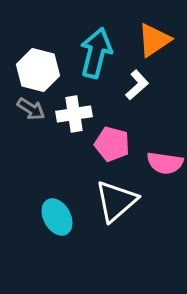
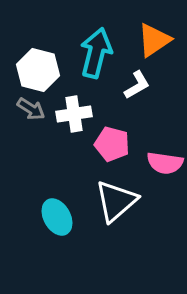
white L-shape: rotated 12 degrees clockwise
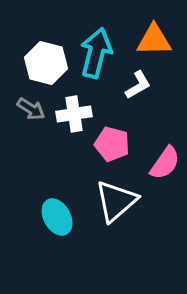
orange triangle: rotated 33 degrees clockwise
white hexagon: moved 8 px right, 7 px up
white L-shape: moved 1 px right
pink semicircle: rotated 63 degrees counterclockwise
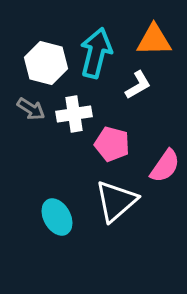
pink semicircle: moved 3 px down
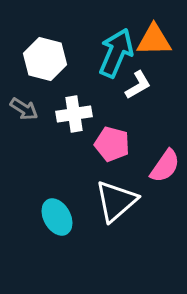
cyan arrow: moved 20 px right; rotated 9 degrees clockwise
white hexagon: moved 1 px left, 4 px up
gray arrow: moved 7 px left
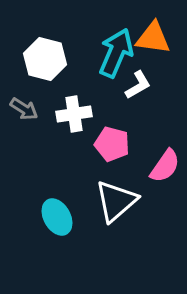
orange triangle: moved 1 px left, 2 px up; rotated 9 degrees clockwise
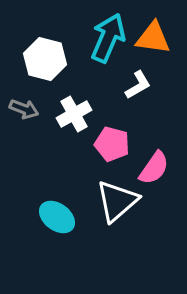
cyan arrow: moved 8 px left, 15 px up
gray arrow: rotated 12 degrees counterclockwise
white cross: rotated 20 degrees counterclockwise
pink semicircle: moved 11 px left, 2 px down
white triangle: moved 1 px right
cyan ellipse: rotated 24 degrees counterclockwise
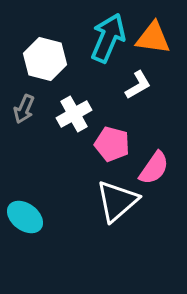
gray arrow: rotated 92 degrees clockwise
cyan ellipse: moved 32 px left
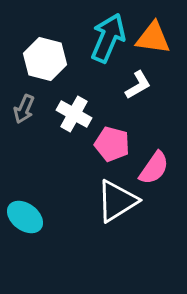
white cross: rotated 32 degrees counterclockwise
white triangle: rotated 9 degrees clockwise
